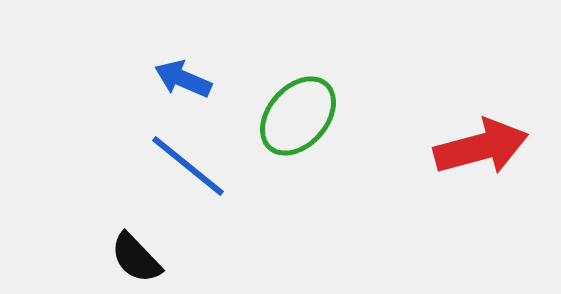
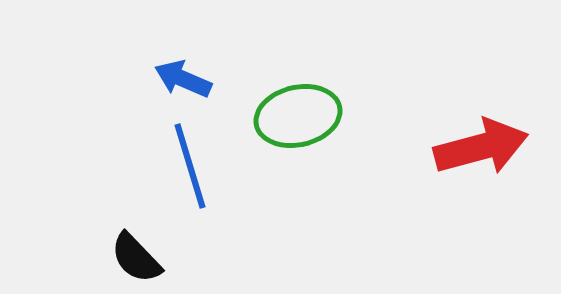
green ellipse: rotated 36 degrees clockwise
blue line: moved 2 px right; rotated 34 degrees clockwise
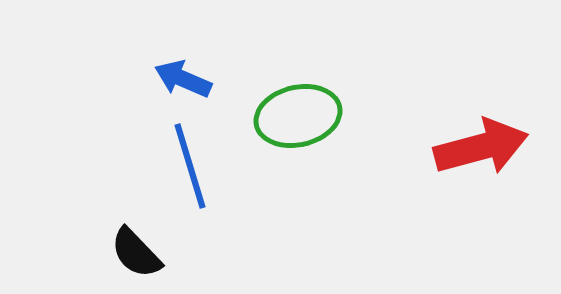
black semicircle: moved 5 px up
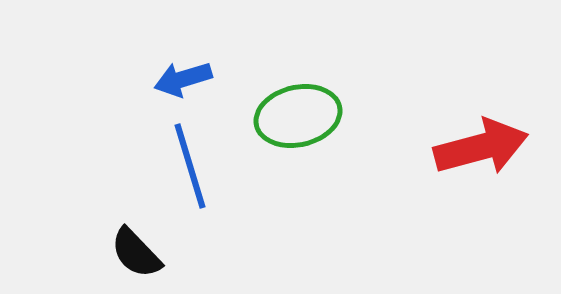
blue arrow: rotated 40 degrees counterclockwise
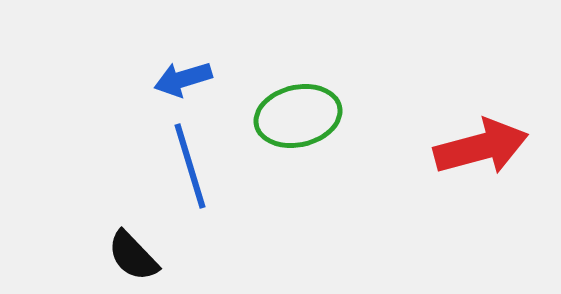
black semicircle: moved 3 px left, 3 px down
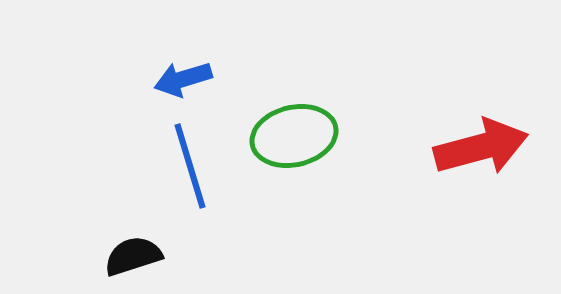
green ellipse: moved 4 px left, 20 px down
black semicircle: rotated 116 degrees clockwise
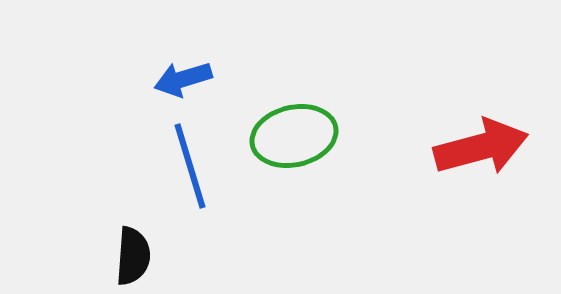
black semicircle: rotated 112 degrees clockwise
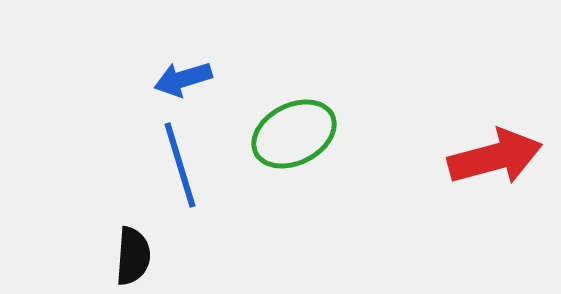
green ellipse: moved 2 px up; rotated 14 degrees counterclockwise
red arrow: moved 14 px right, 10 px down
blue line: moved 10 px left, 1 px up
